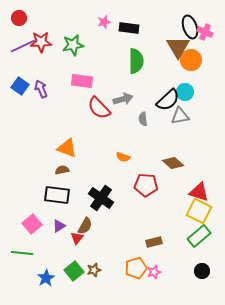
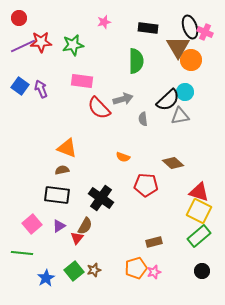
black rectangle at (129, 28): moved 19 px right
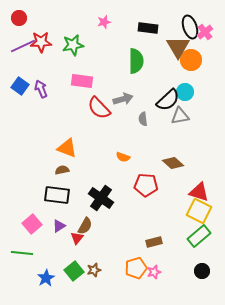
pink cross at (205, 32): rotated 28 degrees clockwise
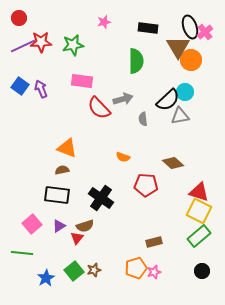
brown semicircle at (85, 226): rotated 42 degrees clockwise
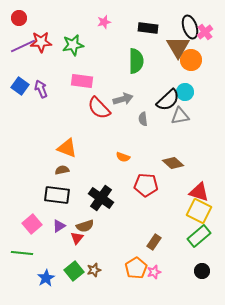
brown rectangle at (154, 242): rotated 42 degrees counterclockwise
orange pentagon at (136, 268): rotated 15 degrees counterclockwise
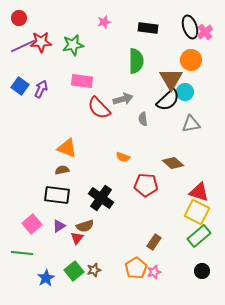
brown triangle at (178, 47): moved 7 px left, 32 px down
purple arrow at (41, 89): rotated 48 degrees clockwise
gray triangle at (180, 116): moved 11 px right, 8 px down
yellow square at (199, 211): moved 2 px left, 1 px down
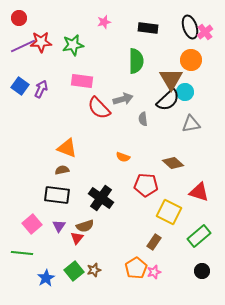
yellow square at (197, 212): moved 28 px left
purple triangle at (59, 226): rotated 24 degrees counterclockwise
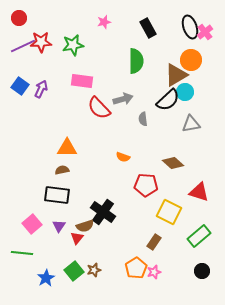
black rectangle at (148, 28): rotated 54 degrees clockwise
brown triangle at (171, 79): moved 5 px right, 4 px up; rotated 30 degrees clockwise
orange triangle at (67, 148): rotated 20 degrees counterclockwise
black cross at (101, 198): moved 2 px right, 14 px down
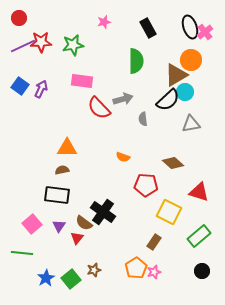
brown semicircle at (85, 226): moved 1 px left, 3 px up; rotated 54 degrees clockwise
green square at (74, 271): moved 3 px left, 8 px down
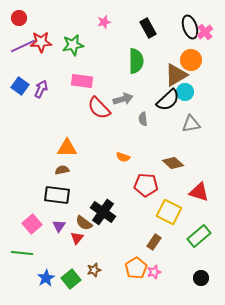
black circle at (202, 271): moved 1 px left, 7 px down
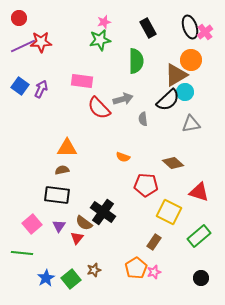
green star at (73, 45): moved 27 px right, 5 px up
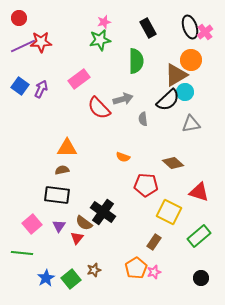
pink rectangle at (82, 81): moved 3 px left, 2 px up; rotated 45 degrees counterclockwise
